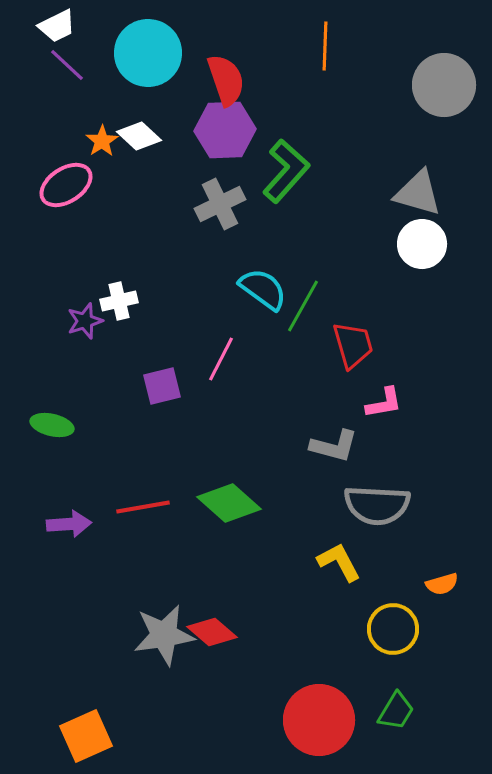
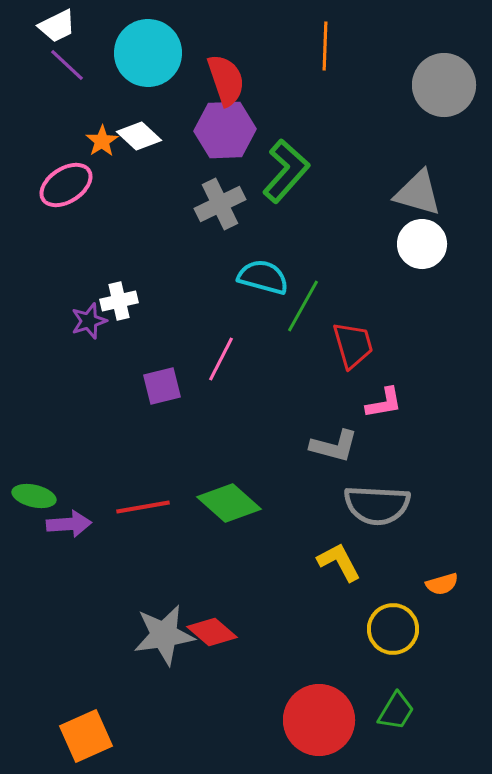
cyan semicircle: moved 12 px up; rotated 21 degrees counterclockwise
purple star: moved 4 px right
green ellipse: moved 18 px left, 71 px down
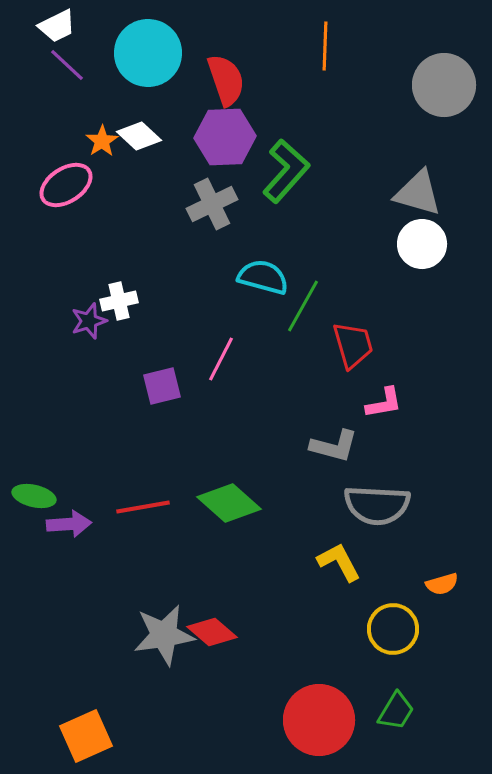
purple hexagon: moved 7 px down
gray cross: moved 8 px left
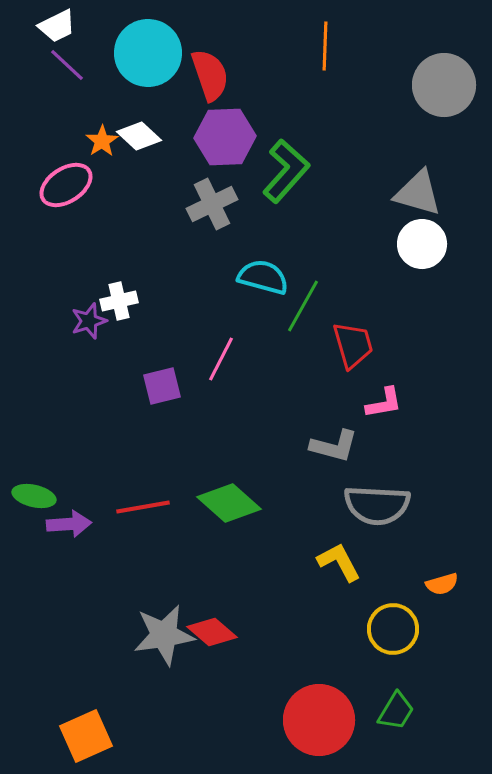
red semicircle: moved 16 px left, 5 px up
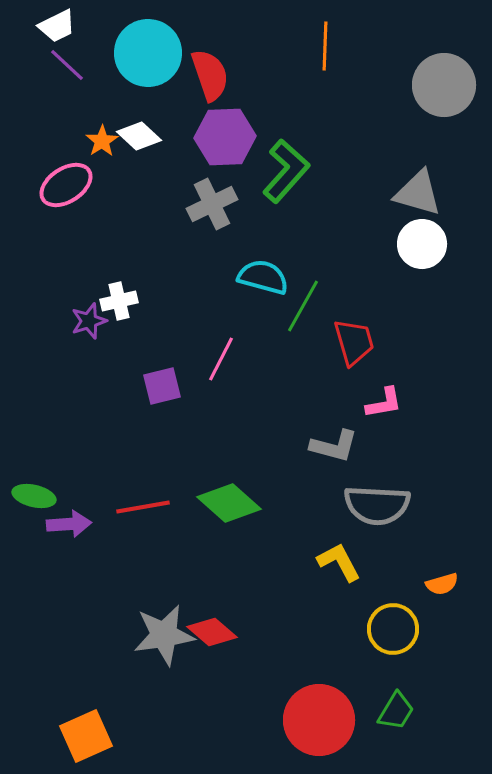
red trapezoid: moved 1 px right, 3 px up
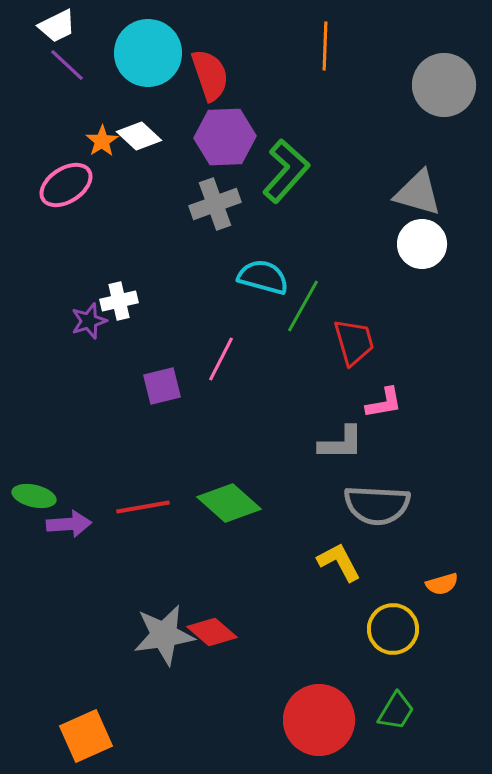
gray cross: moved 3 px right; rotated 6 degrees clockwise
gray L-shape: moved 7 px right, 3 px up; rotated 15 degrees counterclockwise
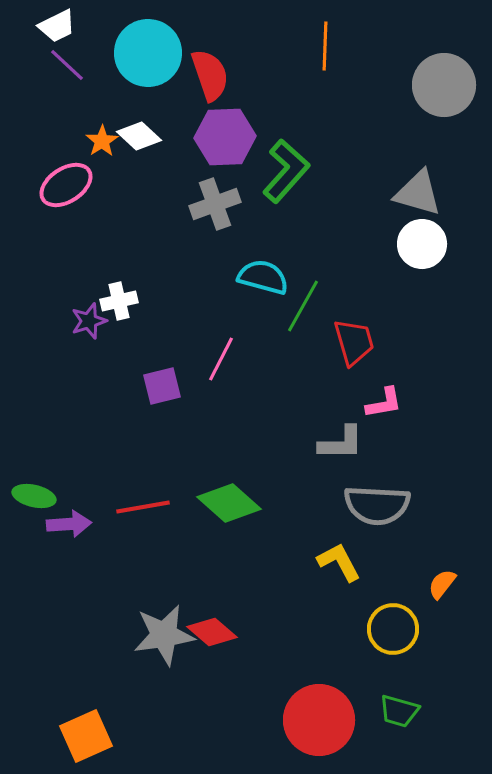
orange semicircle: rotated 144 degrees clockwise
green trapezoid: moved 3 px right; rotated 75 degrees clockwise
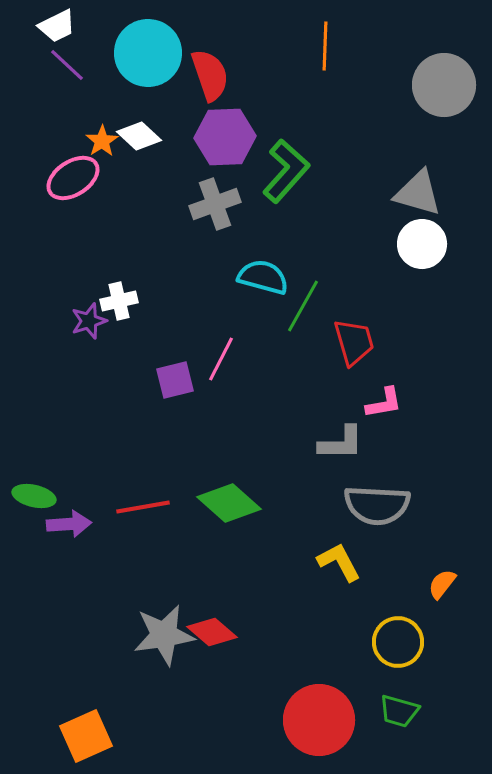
pink ellipse: moved 7 px right, 7 px up
purple square: moved 13 px right, 6 px up
yellow circle: moved 5 px right, 13 px down
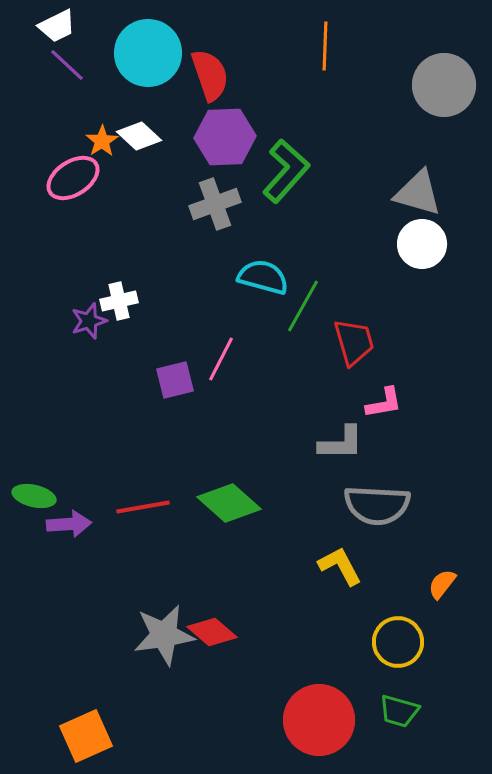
yellow L-shape: moved 1 px right, 4 px down
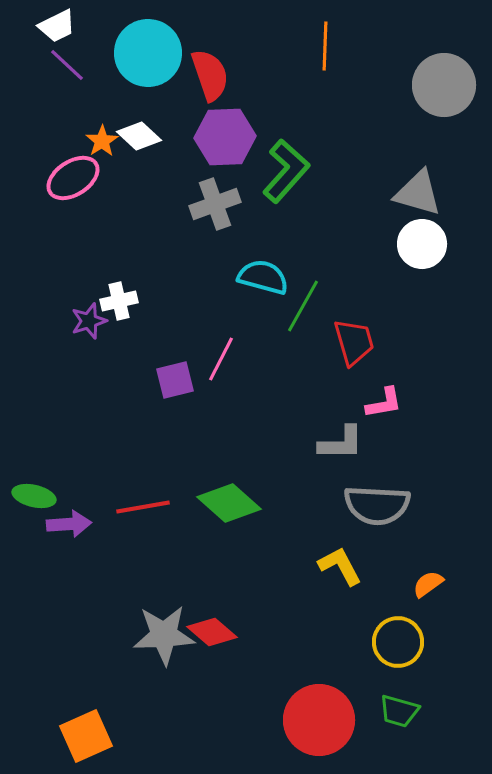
orange semicircle: moved 14 px left; rotated 16 degrees clockwise
gray star: rotated 6 degrees clockwise
